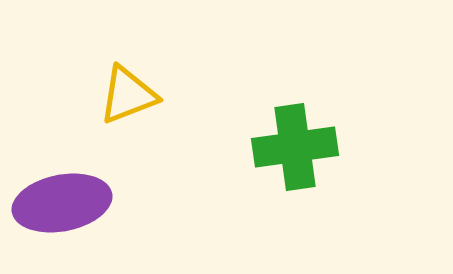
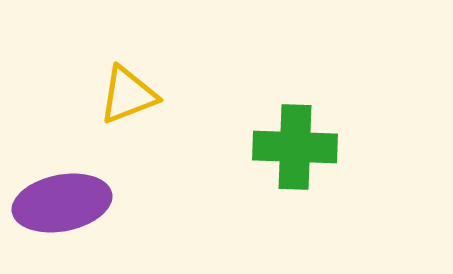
green cross: rotated 10 degrees clockwise
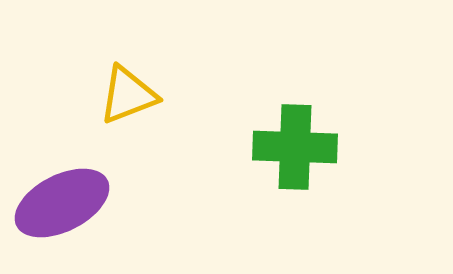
purple ellipse: rotated 16 degrees counterclockwise
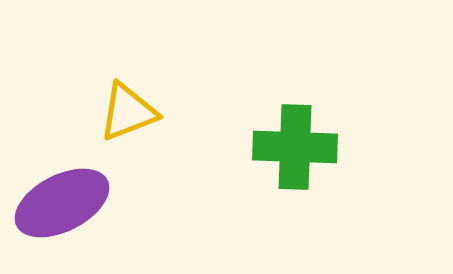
yellow triangle: moved 17 px down
